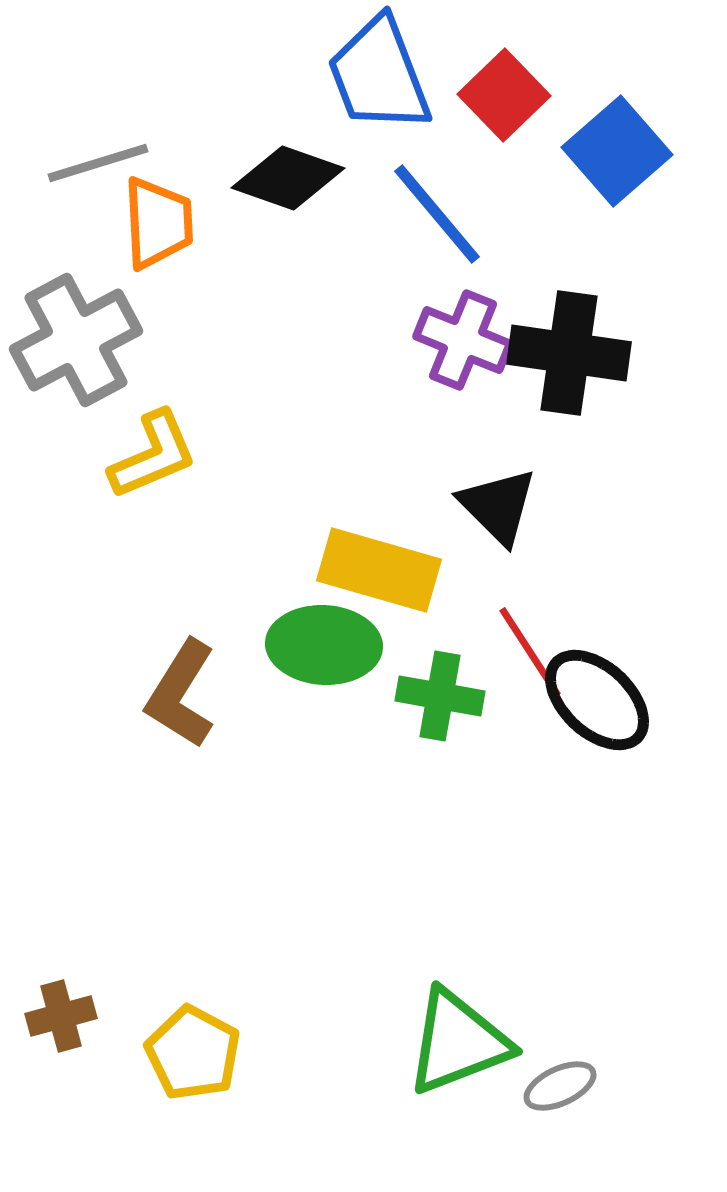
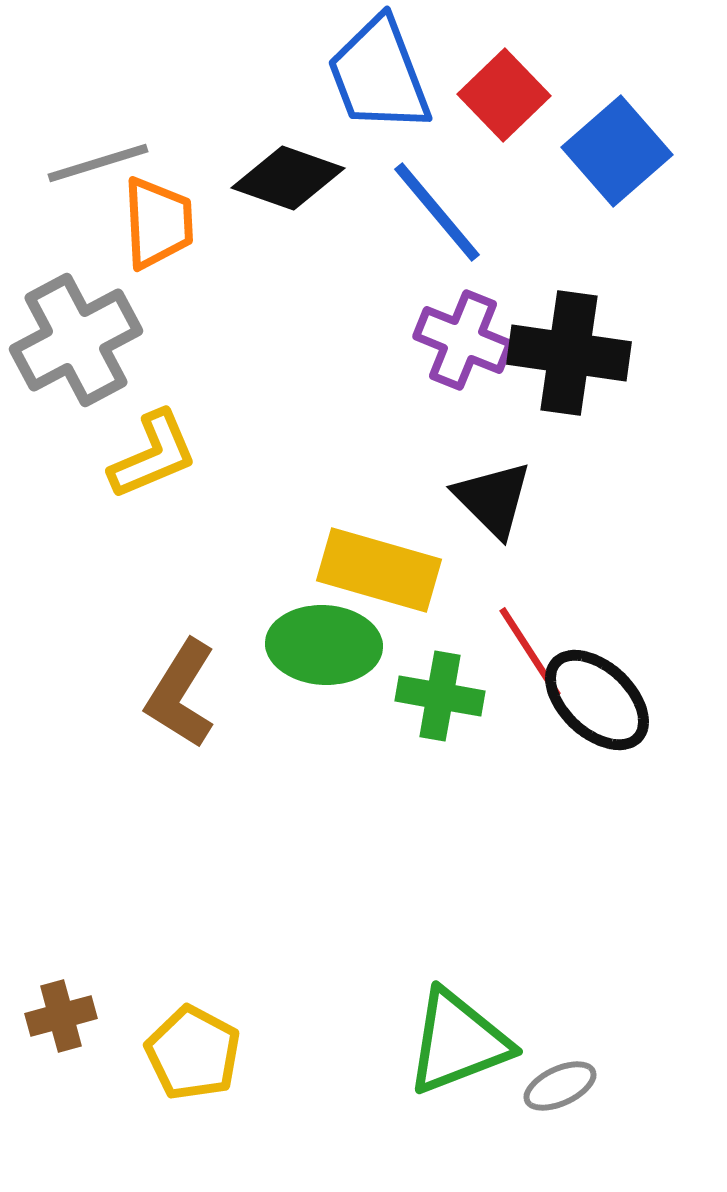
blue line: moved 2 px up
black triangle: moved 5 px left, 7 px up
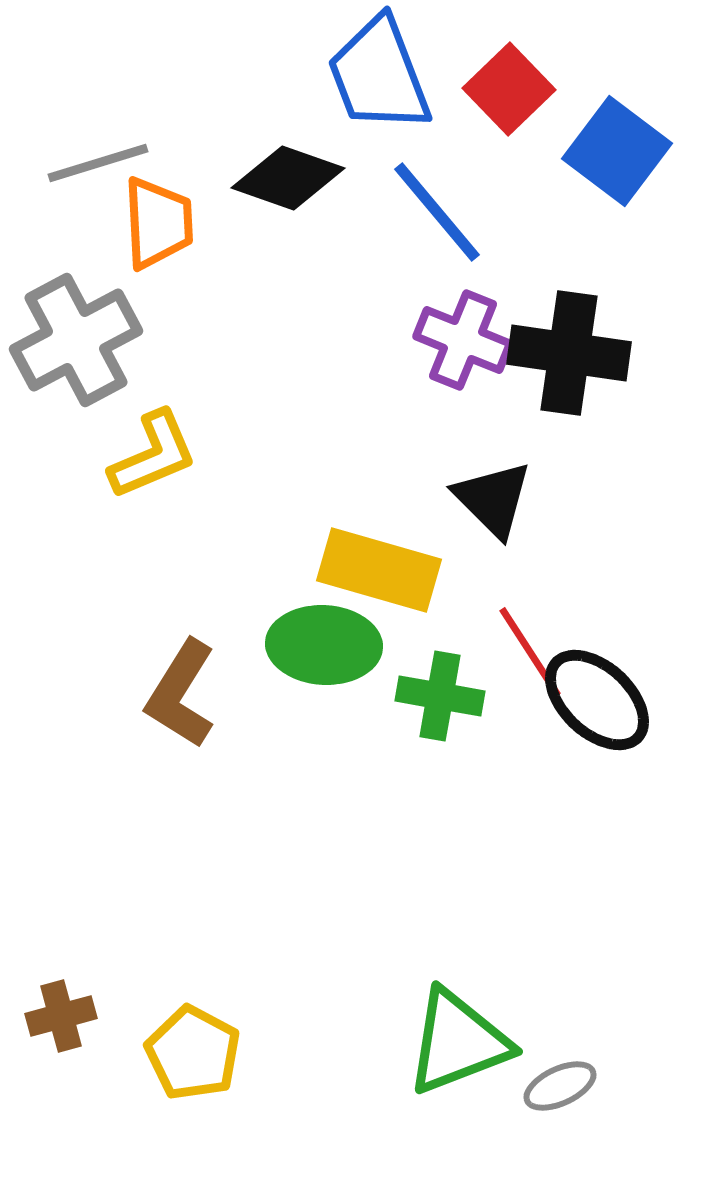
red square: moved 5 px right, 6 px up
blue square: rotated 12 degrees counterclockwise
